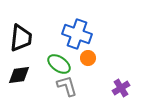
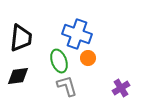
green ellipse: moved 3 px up; rotated 35 degrees clockwise
black diamond: moved 1 px left, 1 px down
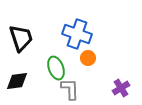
black trapezoid: rotated 24 degrees counterclockwise
green ellipse: moved 3 px left, 7 px down
black diamond: moved 1 px left, 5 px down
gray L-shape: moved 3 px right, 3 px down; rotated 15 degrees clockwise
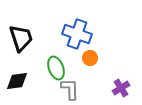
orange circle: moved 2 px right
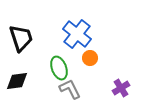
blue cross: rotated 20 degrees clockwise
green ellipse: moved 3 px right
gray L-shape: rotated 25 degrees counterclockwise
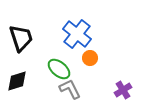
green ellipse: moved 1 px down; rotated 30 degrees counterclockwise
black diamond: rotated 10 degrees counterclockwise
purple cross: moved 2 px right, 2 px down
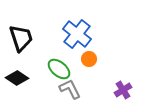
orange circle: moved 1 px left, 1 px down
black diamond: moved 3 px up; rotated 50 degrees clockwise
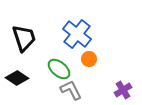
black trapezoid: moved 3 px right
gray L-shape: moved 1 px right, 1 px down
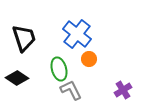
green ellipse: rotated 35 degrees clockwise
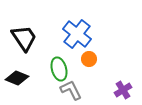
black trapezoid: rotated 16 degrees counterclockwise
black diamond: rotated 10 degrees counterclockwise
